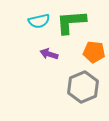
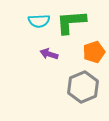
cyan semicircle: rotated 10 degrees clockwise
orange pentagon: rotated 25 degrees counterclockwise
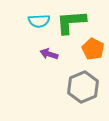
orange pentagon: moved 1 px left, 3 px up; rotated 25 degrees counterclockwise
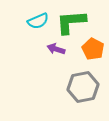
cyan semicircle: moved 1 px left; rotated 20 degrees counterclockwise
purple arrow: moved 7 px right, 5 px up
gray hexagon: rotated 12 degrees clockwise
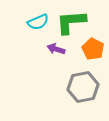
cyan semicircle: moved 1 px down
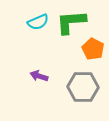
purple arrow: moved 17 px left, 27 px down
gray hexagon: rotated 12 degrees clockwise
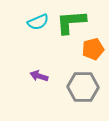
orange pentagon: rotated 30 degrees clockwise
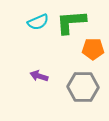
orange pentagon: rotated 15 degrees clockwise
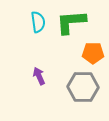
cyan semicircle: rotated 75 degrees counterclockwise
orange pentagon: moved 4 px down
purple arrow: rotated 48 degrees clockwise
